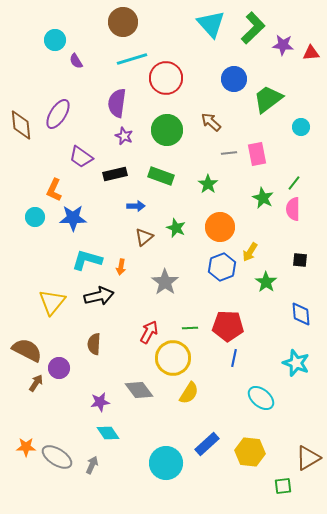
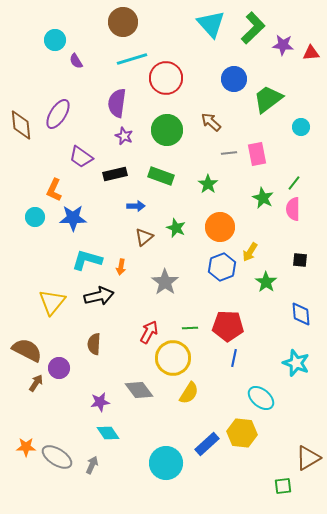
yellow hexagon at (250, 452): moved 8 px left, 19 px up
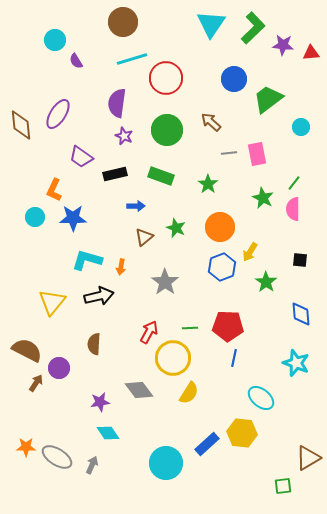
cyan triangle at (211, 24): rotated 16 degrees clockwise
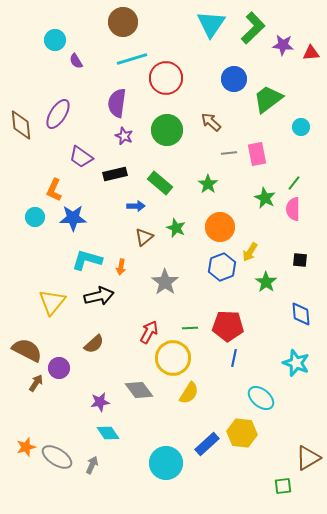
green rectangle at (161, 176): moved 1 px left, 7 px down; rotated 20 degrees clockwise
green star at (263, 198): moved 2 px right
brown semicircle at (94, 344): rotated 135 degrees counterclockwise
orange star at (26, 447): rotated 18 degrees counterclockwise
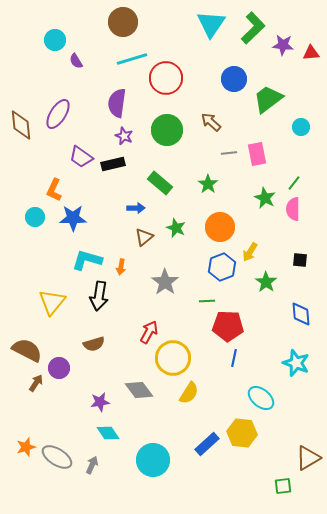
black rectangle at (115, 174): moved 2 px left, 10 px up
blue arrow at (136, 206): moved 2 px down
black arrow at (99, 296): rotated 112 degrees clockwise
green line at (190, 328): moved 17 px right, 27 px up
brown semicircle at (94, 344): rotated 25 degrees clockwise
cyan circle at (166, 463): moved 13 px left, 3 px up
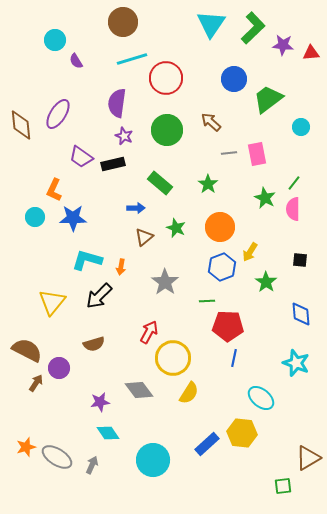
black arrow at (99, 296): rotated 36 degrees clockwise
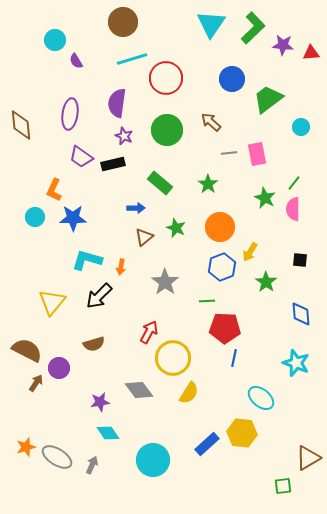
blue circle at (234, 79): moved 2 px left
purple ellipse at (58, 114): moved 12 px right; rotated 24 degrees counterclockwise
red pentagon at (228, 326): moved 3 px left, 2 px down
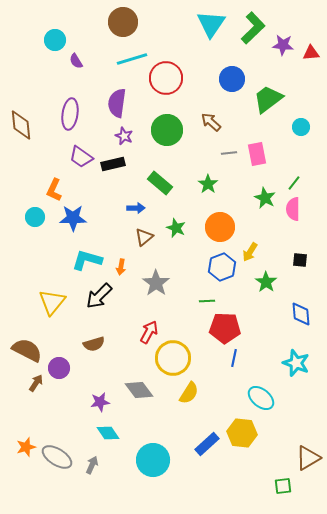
gray star at (165, 282): moved 9 px left, 1 px down
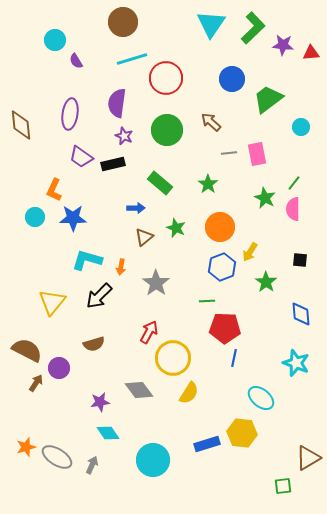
blue rectangle at (207, 444): rotated 25 degrees clockwise
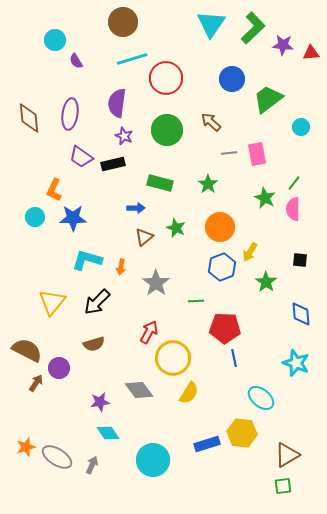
brown diamond at (21, 125): moved 8 px right, 7 px up
green rectangle at (160, 183): rotated 25 degrees counterclockwise
black arrow at (99, 296): moved 2 px left, 6 px down
green line at (207, 301): moved 11 px left
blue line at (234, 358): rotated 24 degrees counterclockwise
brown triangle at (308, 458): moved 21 px left, 3 px up
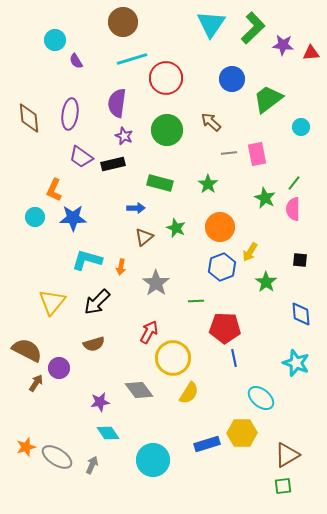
yellow hexagon at (242, 433): rotated 8 degrees counterclockwise
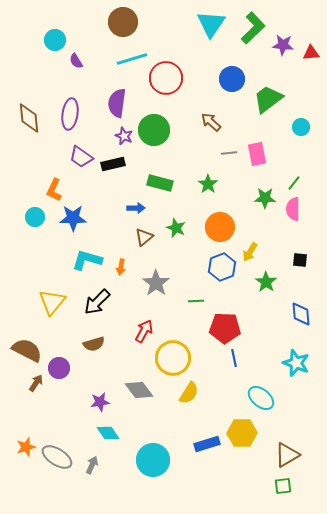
green circle at (167, 130): moved 13 px left
green star at (265, 198): rotated 25 degrees counterclockwise
red arrow at (149, 332): moved 5 px left, 1 px up
